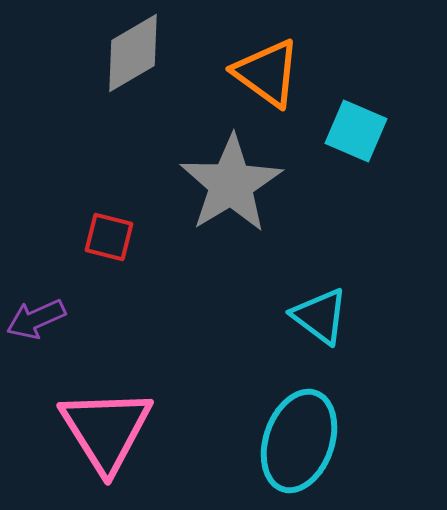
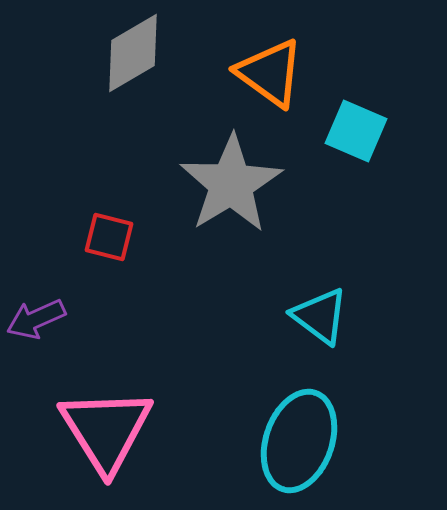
orange triangle: moved 3 px right
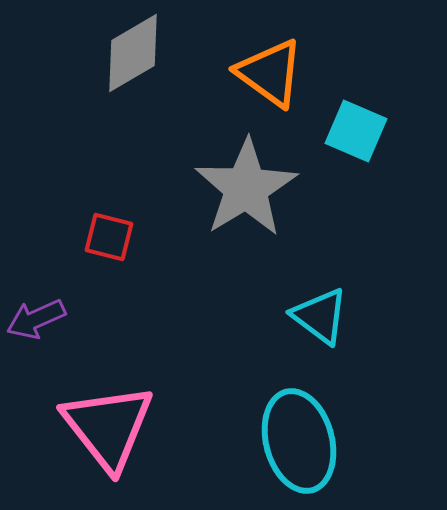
gray star: moved 15 px right, 4 px down
pink triangle: moved 2 px right, 3 px up; rotated 6 degrees counterclockwise
cyan ellipse: rotated 34 degrees counterclockwise
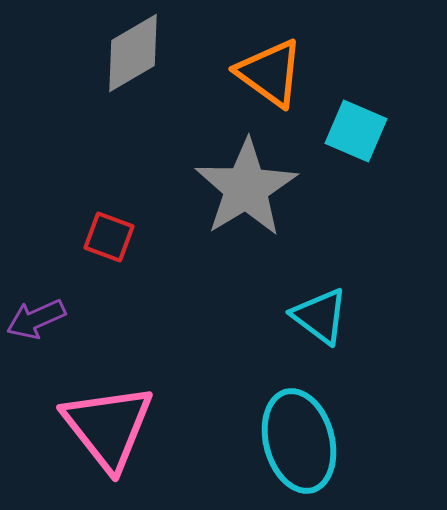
red square: rotated 6 degrees clockwise
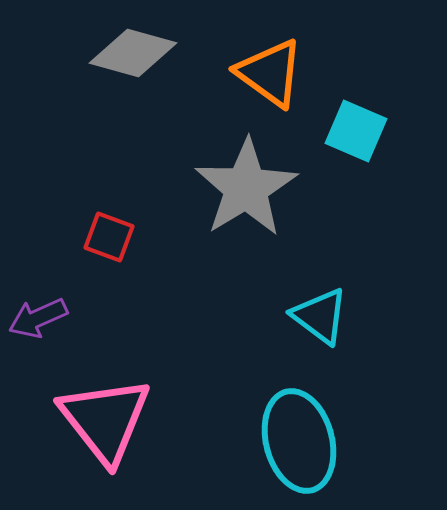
gray diamond: rotated 46 degrees clockwise
purple arrow: moved 2 px right, 1 px up
pink triangle: moved 3 px left, 7 px up
